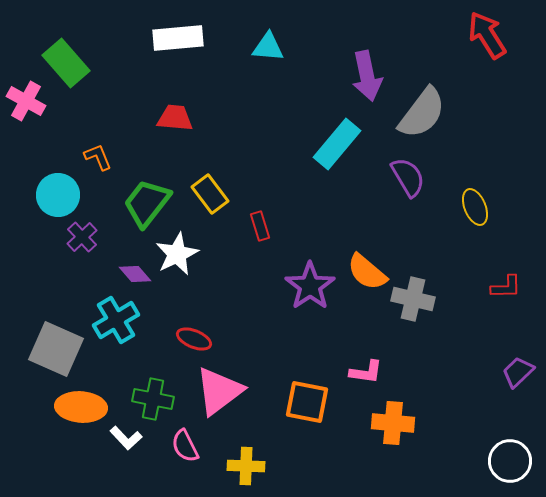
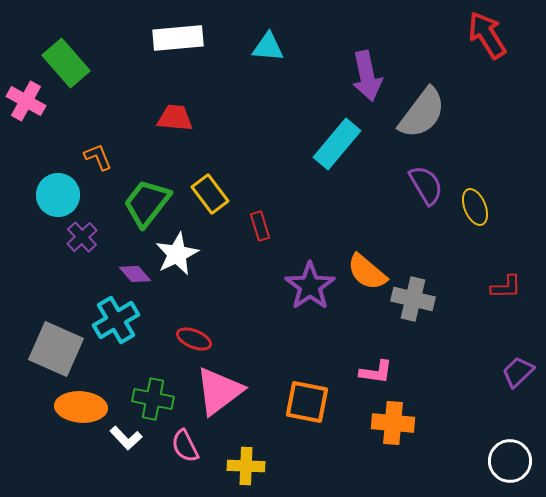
purple semicircle: moved 18 px right, 8 px down
pink L-shape: moved 10 px right
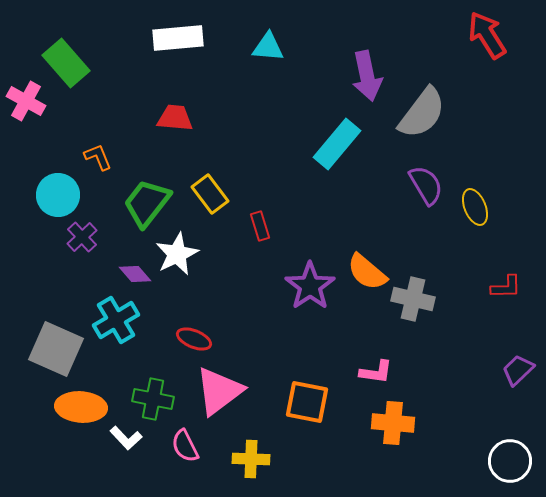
purple trapezoid: moved 2 px up
yellow cross: moved 5 px right, 7 px up
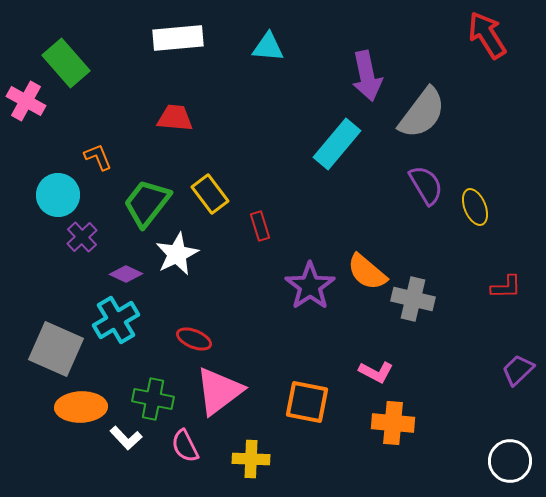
purple diamond: moved 9 px left; rotated 24 degrees counterclockwise
pink L-shape: rotated 20 degrees clockwise
orange ellipse: rotated 6 degrees counterclockwise
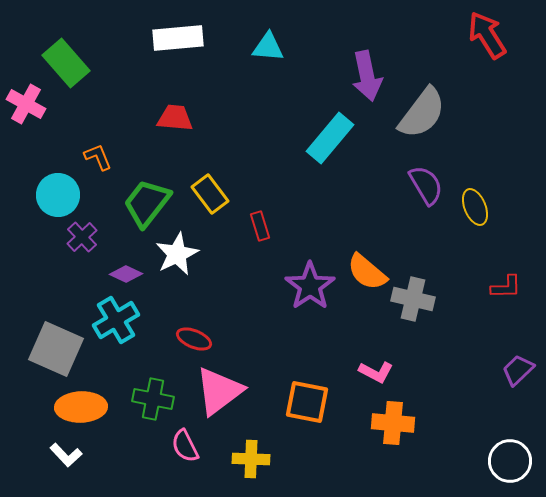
pink cross: moved 3 px down
cyan rectangle: moved 7 px left, 6 px up
white L-shape: moved 60 px left, 17 px down
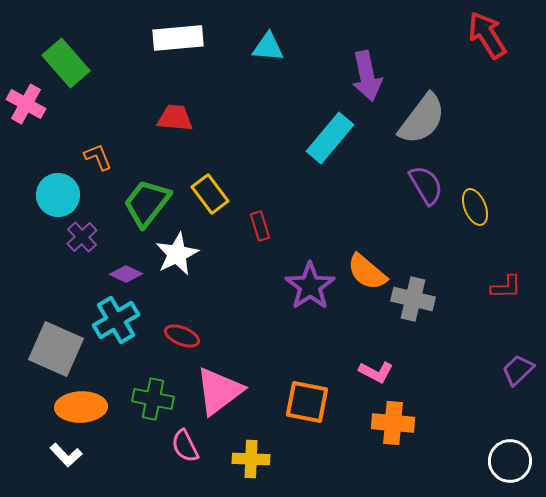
gray semicircle: moved 6 px down
red ellipse: moved 12 px left, 3 px up
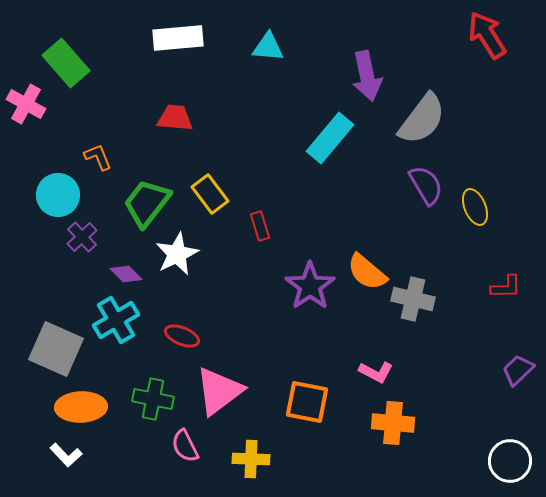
purple diamond: rotated 20 degrees clockwise
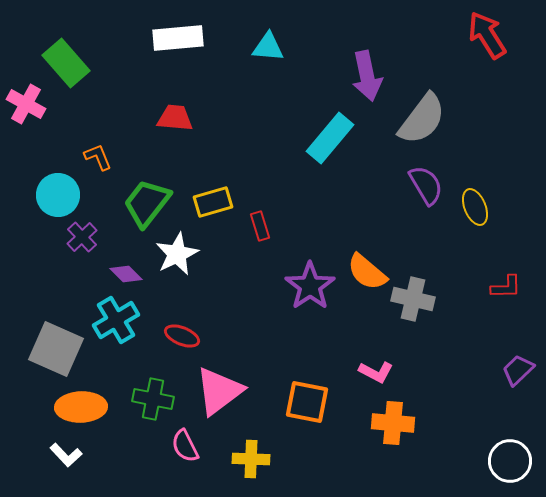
yellow rectangle: moved 3 px right, 8 px down; rotated 69 degrees counterclockwise
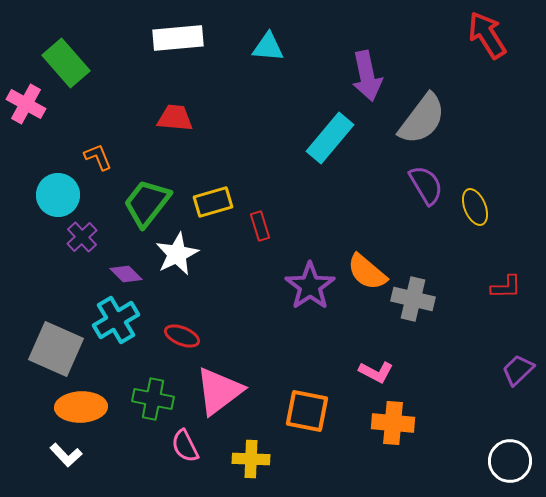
orange square: moved 9 px down
